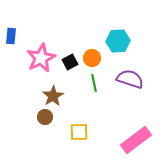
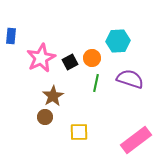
green line: moved 2 px right; rotated 24 degrees clockwise
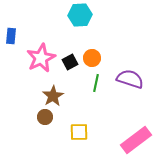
cyan hexagon: moved 38 px left, 26 px up
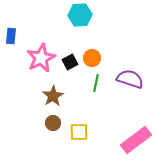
brown circle: moved 8 px right, 6 px down
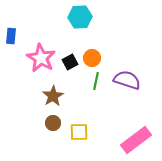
cyan hexagon: moved 2 px down
pink star: rotated 16 degrees counterclockwise
purple semicircle: moved 3 px left, 1 px down
green line: moved 2 px up
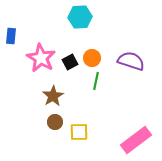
purple semicircle: moved 4 px right, 19 px up
brown circle: moved 2 px right, 1 px up
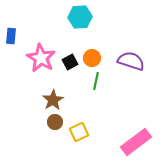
brown star: moved 4 px down
yellow square: rotated 24 degrees counterclockwise
pink rectangle: moved 2 px down
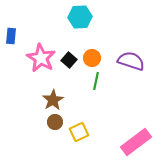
black square: moved 1 px left, 2 px up; rotated 21 degrees counterclockwise
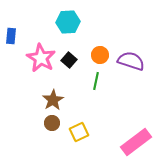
cyan hexagon: moved 12 px left, 5 px down
orange circle: moved 8 px right, 3 px up
brown circle: moved 3 px left, 1 px down
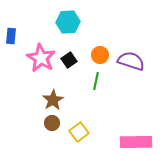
black square: rotated 14 degrees clockwise
yellow square: rotated 12 degrees counterclockwise
pink rectangle: rotated 36 degrees clockwise
